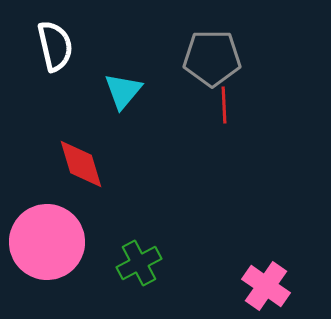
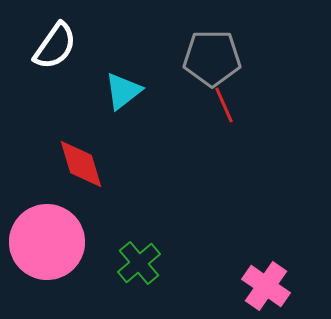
white semicircle: rotated 48 degrees clockwise
cyan triangle: rotated 12 degrees clockwise
red line: rotated 21 degrees counterclockwise
green cross: rotated 12 degrees counterclockwise
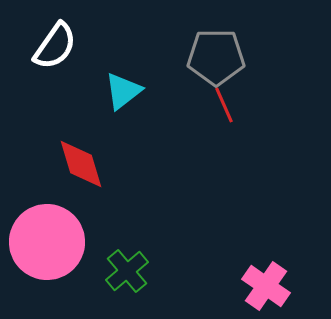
gray pentagon: moved 4 px right, 1 px up
green cross: moved 12 px left, 8 px down
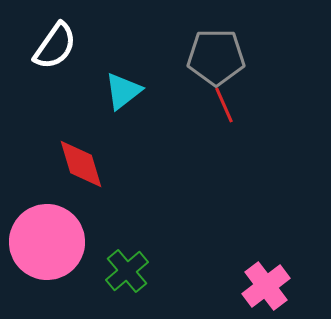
pink cross: rotated 18 degrees clockwise
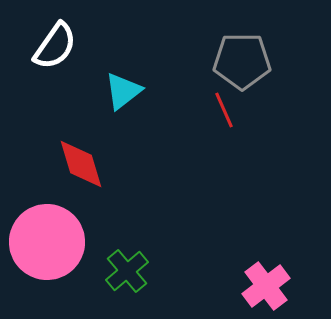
gray pentagon: moved 26 px right, 4 px down
red line: moved 5 px down
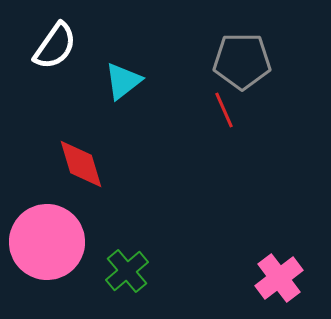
cyan triangle: moved 10 px up
pink cross: moved 13 px right, 8 px up
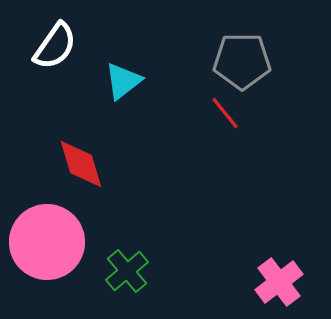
red line: moved 1 px right, 3 px down; rotated 15 degrees counterclockwise
pink cross: moved 4 px down
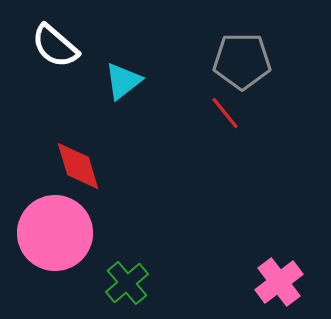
white semicircle: rotated 96 degrees clockwise
red diamond: moved 3 px left, 2 px down
pink circle: moved 8 px right, 9 px up
green cross: moved 12 px down
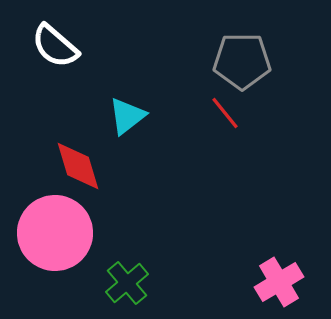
cyan triangle: moved 4 px right, 35 px down
pink cross: rotated 6 degrees clockwise
